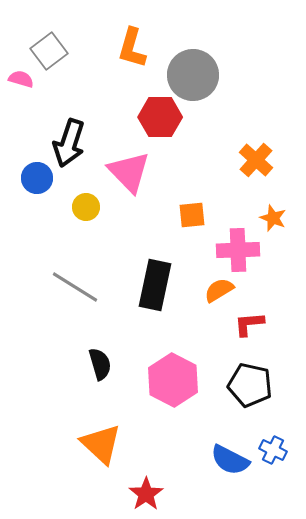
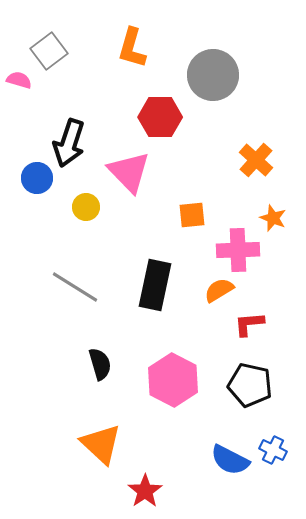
gray circle: moved 20 px right
pink semicircle: moved 2 px left, 1 px down
red star: moved 1 px left, 3 px up
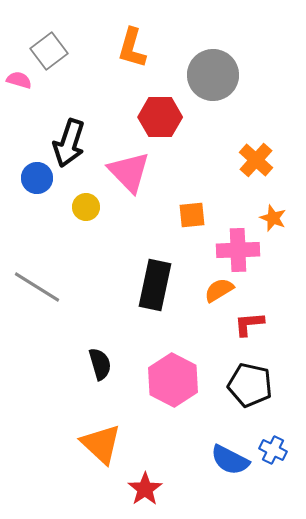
gray line: moved 38 px left
red star: moved 2 px up
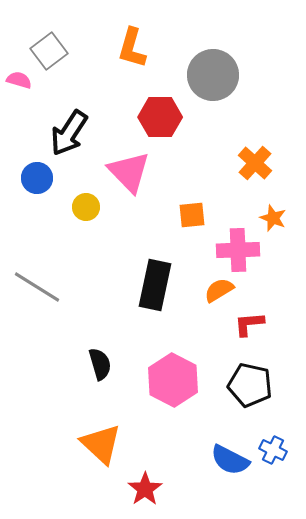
black arrow: moved 10 px up; rotated 15 degrees clockwise
orange cross: moved 1 px left, 3 px down
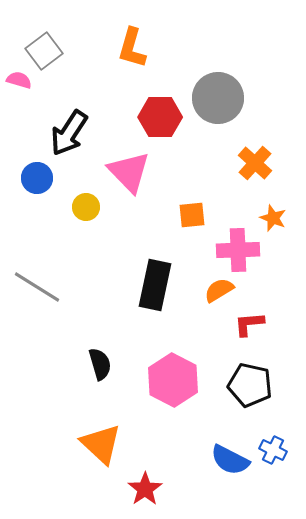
gray square: moved 5 px left
gray circle: moved 5 px right, 23 px down
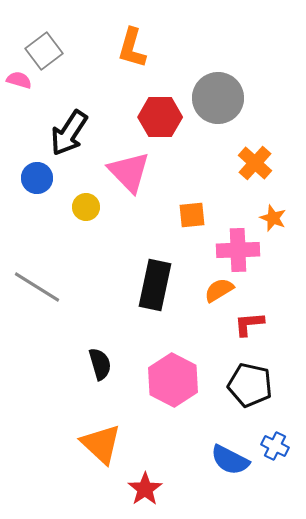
blue cross: moved 2 px right, 4 px up
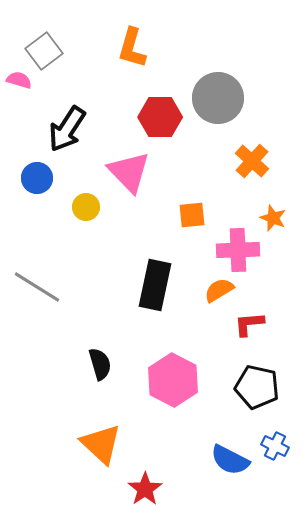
black arrow: moved 2 px left, 4 px up
orange cross: moved 3 px left, 2 px up
black pentagon: moved 7 px right, 2 px down
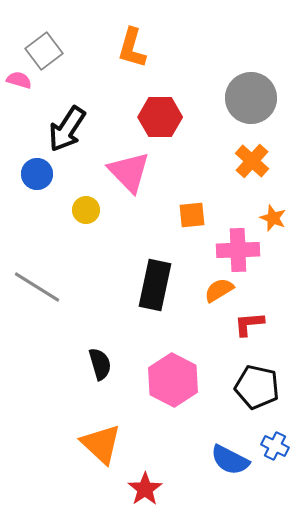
gray circle: moved 33 px right
blue circle: moved 4 px up
yellow circle: moved 3 px down
